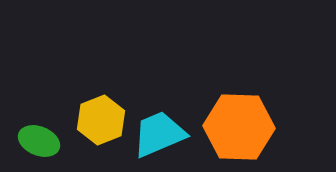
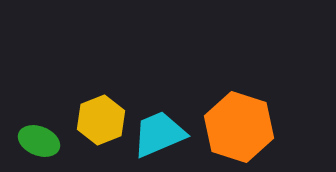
orange hexagon: rotated 16 degrees clockwise
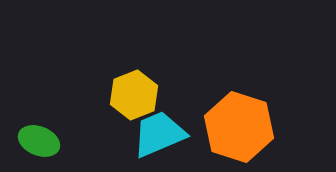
yellow hexagon: moved 33 px right, 25 px up
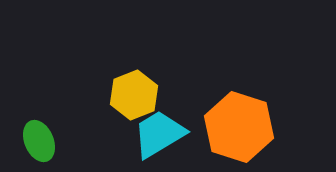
cyan trapezoid: rotated 8 degrees counterclockwise
green ellipse: rotated 45 degrees clockwise
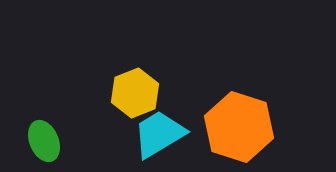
yellow hexagon: moved 1 px right, 2 px up
green ellipse: moved 5 px right
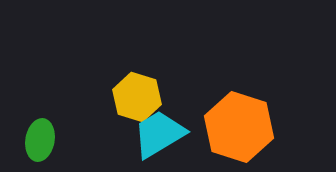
yellow hexagon: moved 2 px right, 4 px down; rotated 21 degrees counterclockwise
green ellipse: moved 4 px left, 1 px up; rotated 33 degrees clockwise
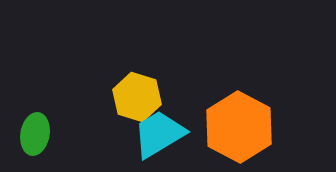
orange hexagon: rotated 10 degrees clockwise
green ellipse: moved 5 px left, 6 px up
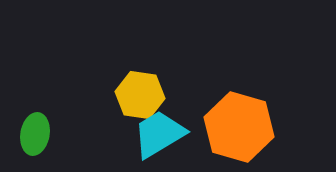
yellow hexagon: moved 3 px right, 2 px up; rotated 9 degrees counterclockwise
orange hexagon: rotated 12 degrees counterclockwise
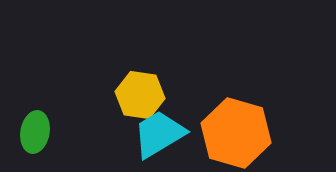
orange hexagon: moved 3 px left, 6 px down
green ellipse: moved 2 px up
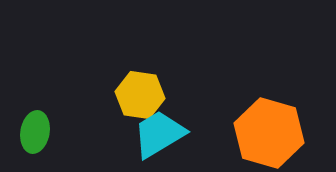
orange hexagon: moved 33 px right
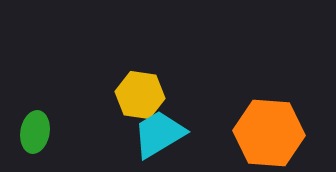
orange hexagon: rotated 12 degrees counterclockwise
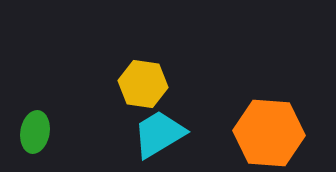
yellow hexagon: moved 3 px right, 11 px up
